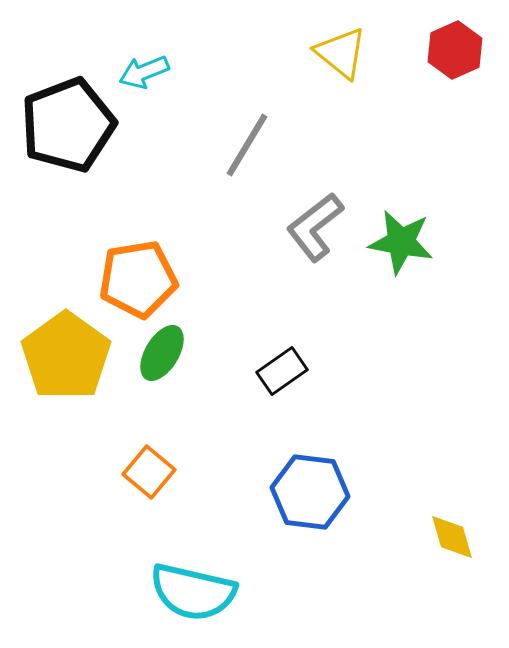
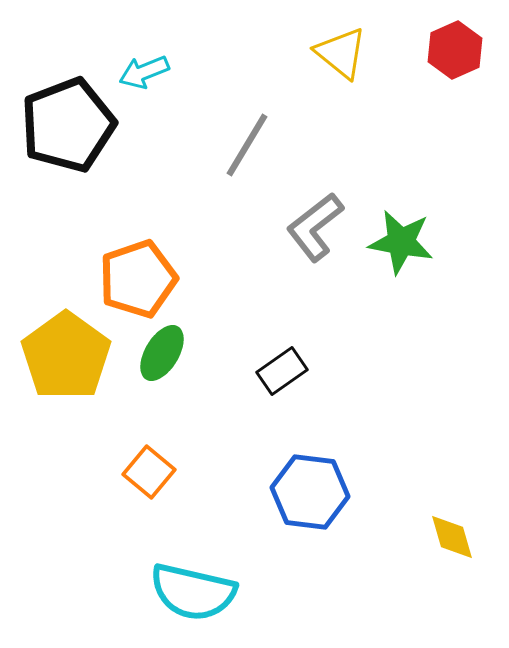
orange pentagon: rotated 10 degrees counterclockwise
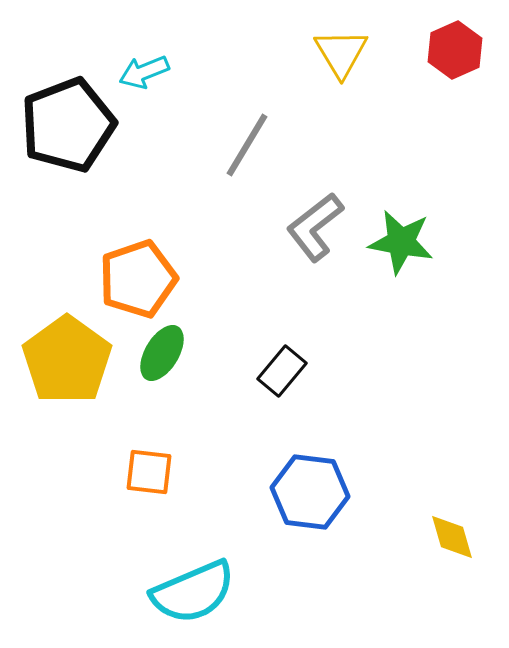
yellow triangle: rotated 20 degrees clockwise
yellow pentagon: moved 1 px right, 4 px down
black rectangle: rotated 15 degrees counterclockwise
orange square: rotated 33 degrees counterclockwise
cyan semicircle: rotated 36 degrees counterclockwise
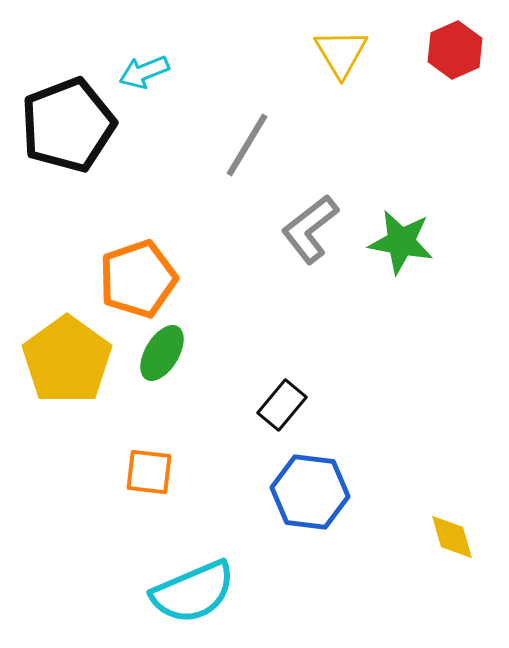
gray L-shape: moved 5 px left, 2 px down
black rectangle: moved 34 px down
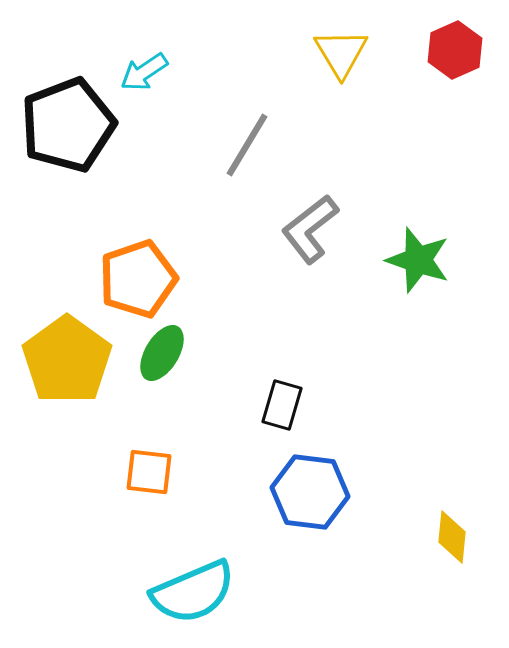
cyan arrow: rotated 12 degrees counterclockwise
green star: moved 17 px right, 18 px down; rotated 8 degrees clockwise
black rectangle: rotated 24 degrees counterclockwise
yellow diamond: rotated 22 degrees clockwise
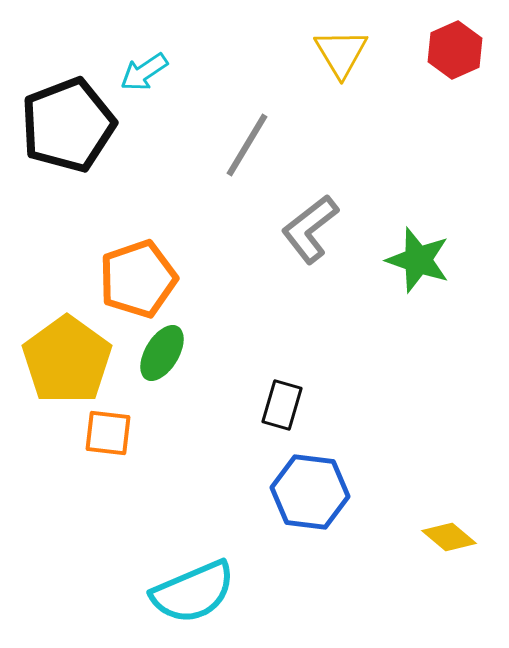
orange square: moved 41 px left, 39 px up
yellow diamond: moved 3 px left; rotated 56 degrees counterclockwise
